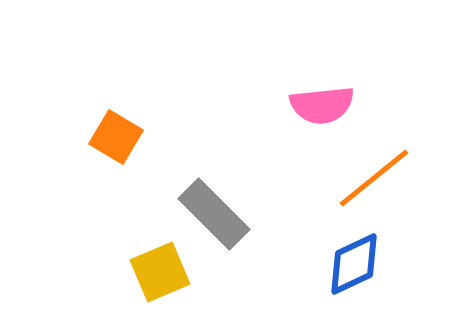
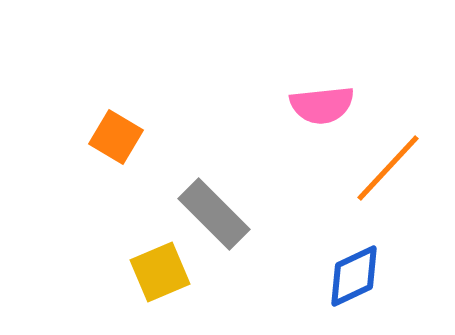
orange line: moved 14 px right, 10 px up; rotated 8 degrees counterclockwise
blue diamond: moved 12 px down
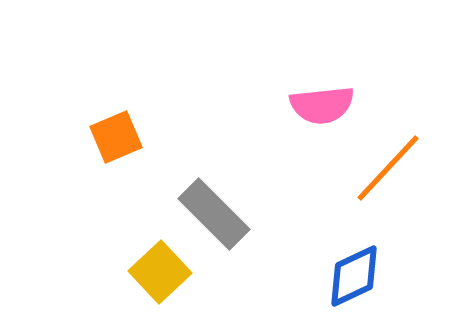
orange square: rotated 36 degrees clockwise
yellow square: rotated 20 degrees counterclockwise
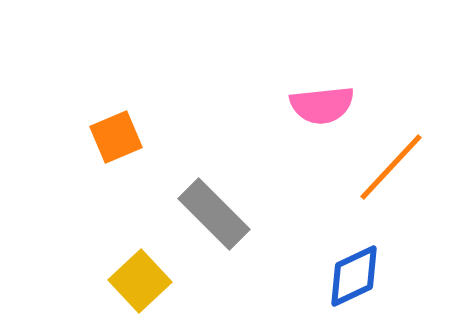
orange line: moved 3 px right, 1 px up
yellow square: moved 20 px left, 9 px down
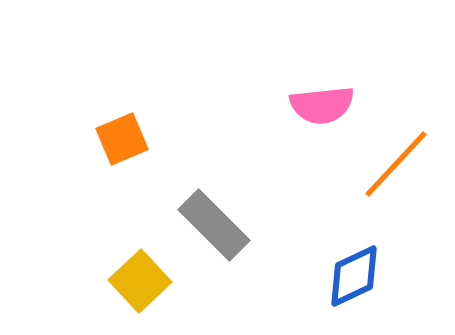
orange square: moved 6 px right, 2 px down
orange line: moved 5 px right, 3 px up
gray rectangle: moved 11 px down
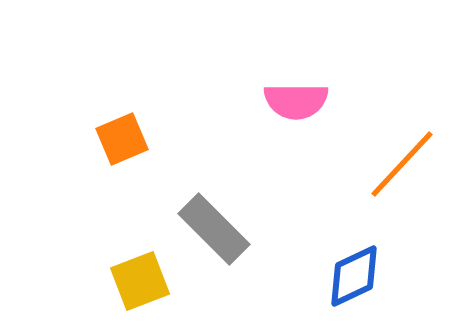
pink semicircle: moved 26 px left, 4 px up; rotated 6 degrees clockwise
orange line: moved 6 px right
gray rectangle: moved 4 px down
yellow square: rotated 22 degrees clockwise
